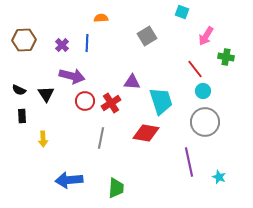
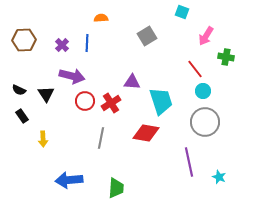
black rectangle: rotated 32 degrees counterclockwise
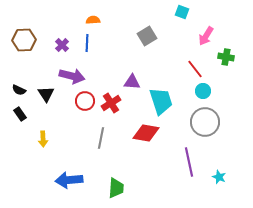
orange semicircle: moved 8 px left, 2 px down
black rectangle: moved 2 px left, 2 px up
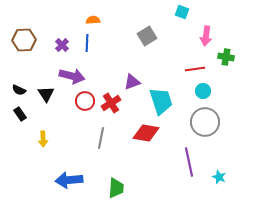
pink arrow: rotated 24 degrees counterclockwise
red line: rotated 60 degrees counterclockwise
purple triangle: rotated 24 degrees counterclockwise
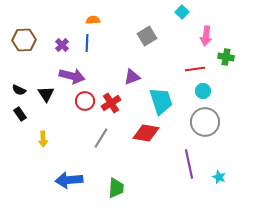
cyan square: rotated 24 degrees clockwise
purple triangle: moved 5 px up
gray line: rotated 20 degrees clockwise
purple line: moved 2 px down
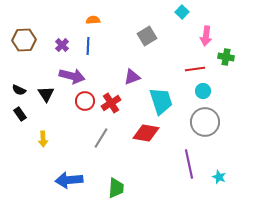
blue line: moved 1 px right, 3 px down
